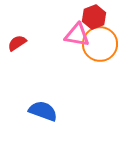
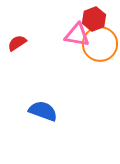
red hexagon: moved 2 px down
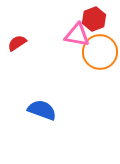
orange circle: moved 8 px down
blue semicircle: moved 1 px left, 1 px up
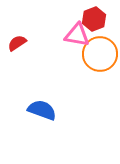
orange circle: moved 2 px down
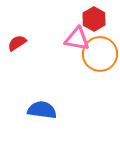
red hexagon: rotated 10 degrees counterclockwise
pink triangle: moved 4 px down
blue semicircle: rotated 12 degrees counterclockwise
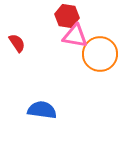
red hexagon: moved 27 px left, 3 px up; rotated 20 degrees counterclockwise
pink triangle: moved 2 px left, 3 px up
red semicircle: rotated 90 degrees clockwise
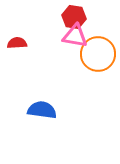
red hexagon: moved 7 px right, 1 px down
red semicircle: rotated 60 degrees counterclockwise
orange circle: moved 2 px left
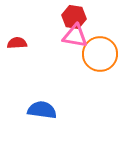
orange circle: moved 2 px right
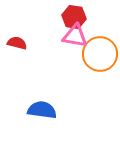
red semicircle: rotated 18 degrees clockwise
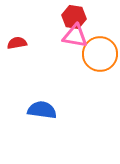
red semicircle: rotated 24 degrees counterclockwise
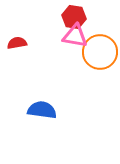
orange circle: moved 2 px up
